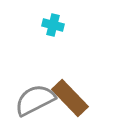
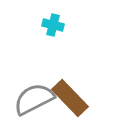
gray semicircle: moved 1 px left, 1 px up
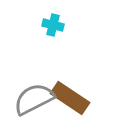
brown rectangle: rotated 12 degrees counterclockwise
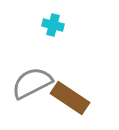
gray semicircle: moved 2 px left, 16 px up
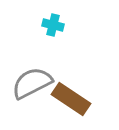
brown rectangle: moved 1 px right, 1 px down
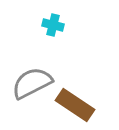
brown rectangle: moved 4 px right, 6 px down
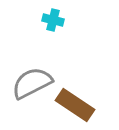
cyan cross: moved 5 px up
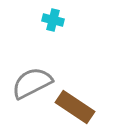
brown rectangle: moved 2 px down
